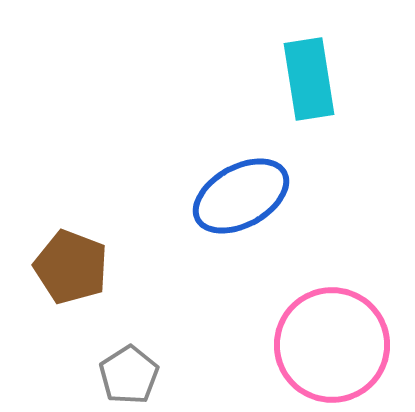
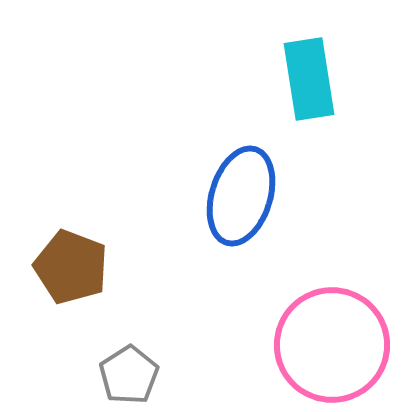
blue ellipse: rotated 44 degrees counterclockwise
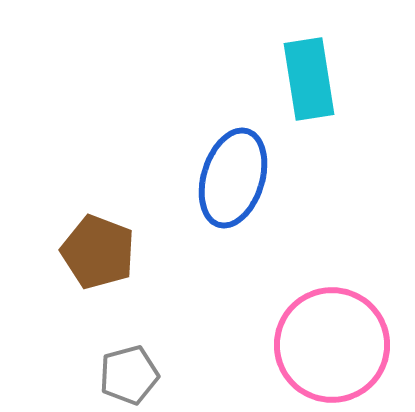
blue ellipse: moved 8 px left, 18 px up
brown pentagon: moved 27 px right, 15 px up
gray pentagon: rotated 18 degrees clockwise
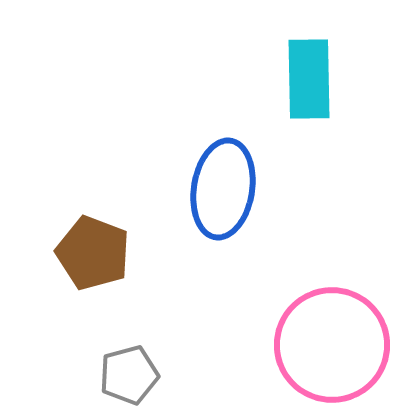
cyan rectangle: rotated 8 degrees clockwise
blue ellipse: moved 10 px left, 11 px down; rotated 8 degrees counterclockwise
brown pentagon: moved 5 px left, 1 px down
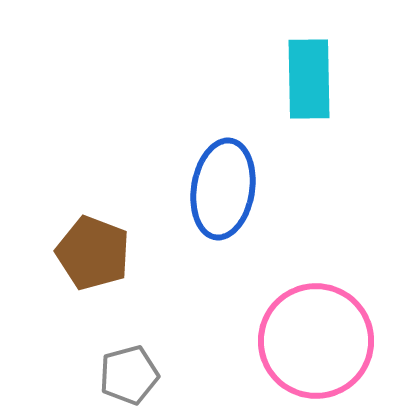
pink circle: moved 16 px left, 4 px up
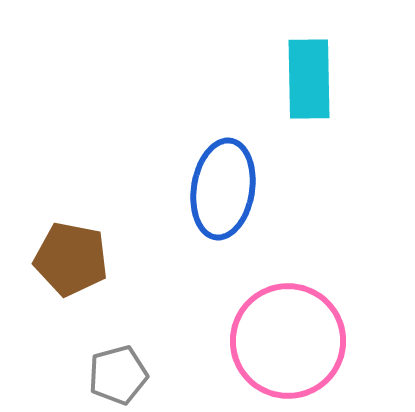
brown pentagon: moved 22 px left, 6 px down; rotated 10 degrees counterclockwise
pink circle: moved 28 px left
gray pentagon: moved 11 px left
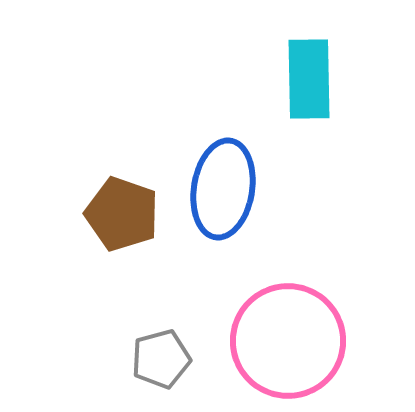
brown pentagon: moved 51 px right, 45 px up; rotated 8 degrees clockwise
gray pentagon: moved 43 px right, 16 px up
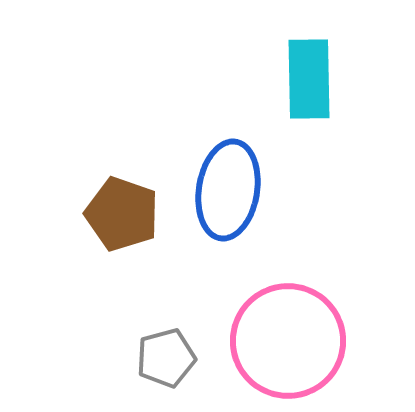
blue ellipse: moved 5 px right, 1 px down
gray pentagon: moved 5 px right, 1 px up
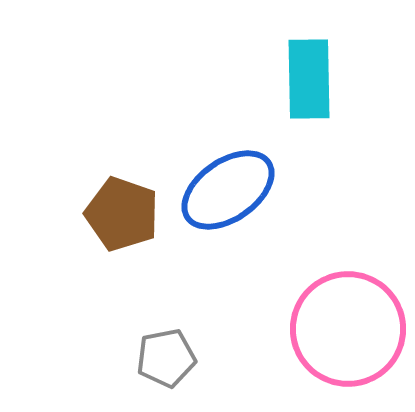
blue ellipse: rotated 46 degrees clockwise
pink circle: moved 60 px right, 12 px up
gray pentagon: rotated 4 degrees clockwise
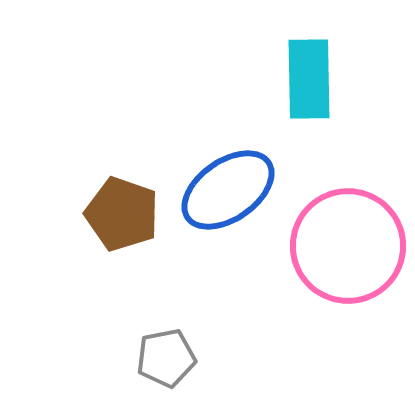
pink circle: moved 83 px up
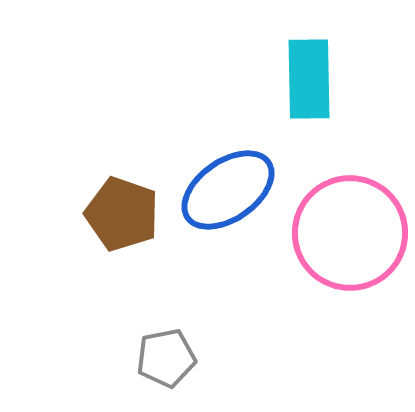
pink circle: moved 2 px right, 13 px up
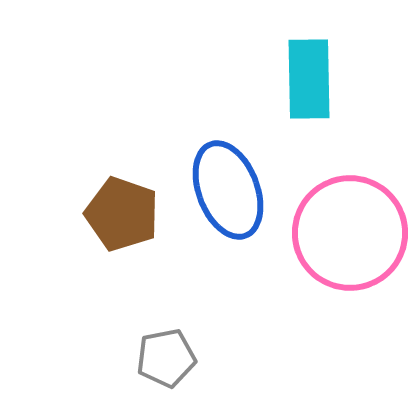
blue ellipse: rotated 76 degrees counterclockwise
